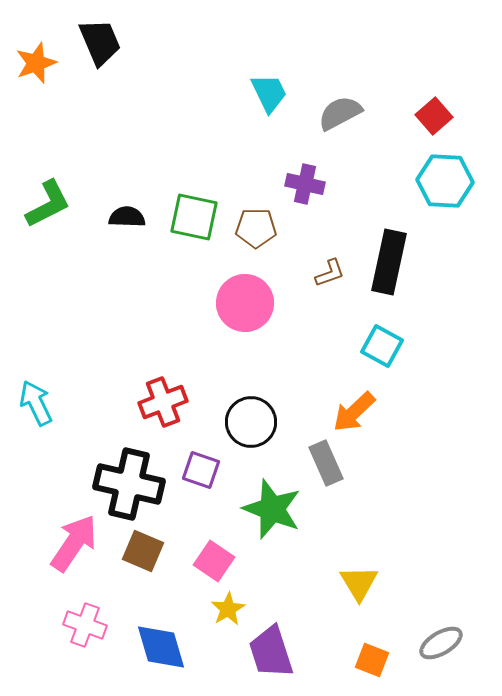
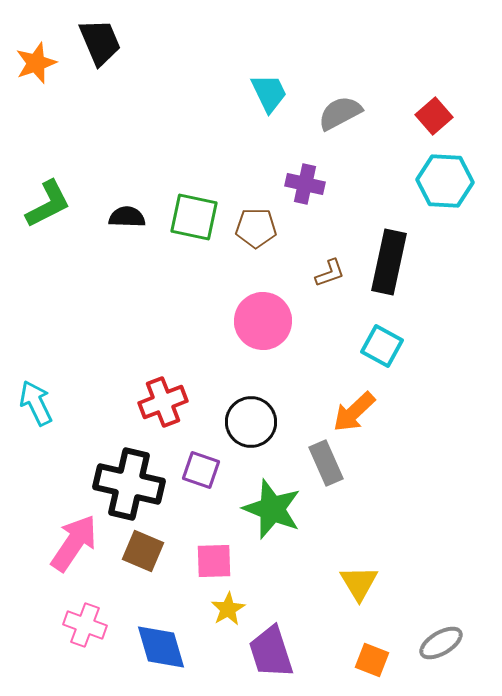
pink circle: moved 18 px right, 18 px down
pink square: rotated 36 degrees counterclockwise
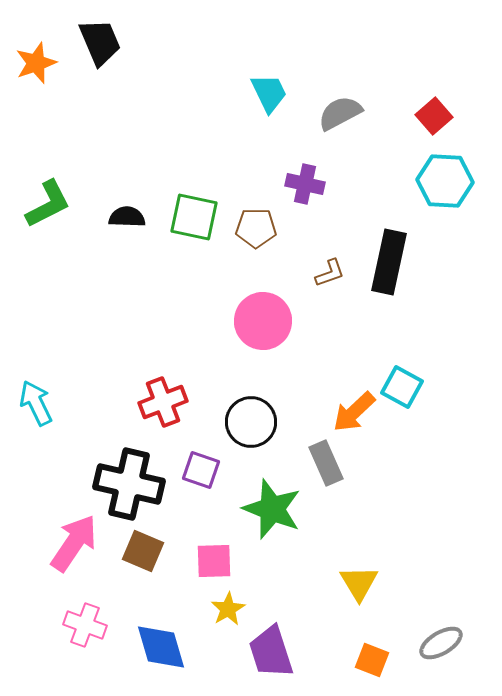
cyan square: moved 20 px right, 41 px down
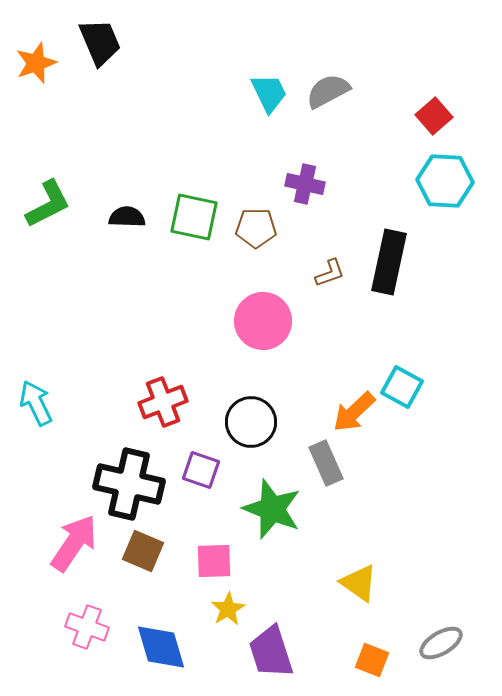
gray semicircle: moved 12 px left, 22 px up
yellow triangle: rotated 24 degrees counterclockwise
pink cross: moved 2 px right, 2 px down
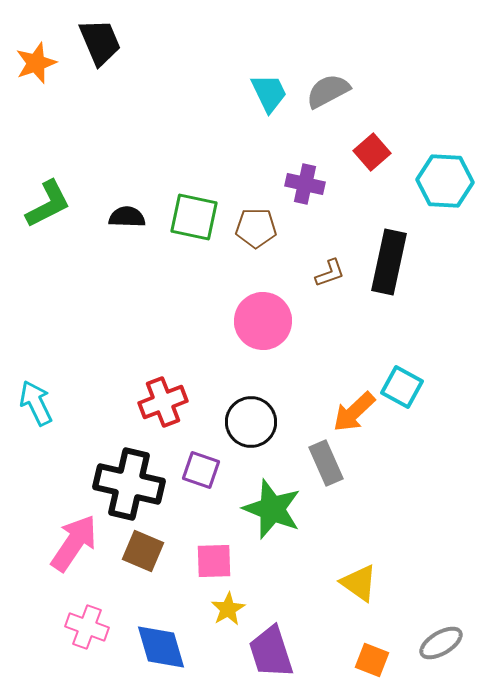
red square: moved 62 px left, 36 px down
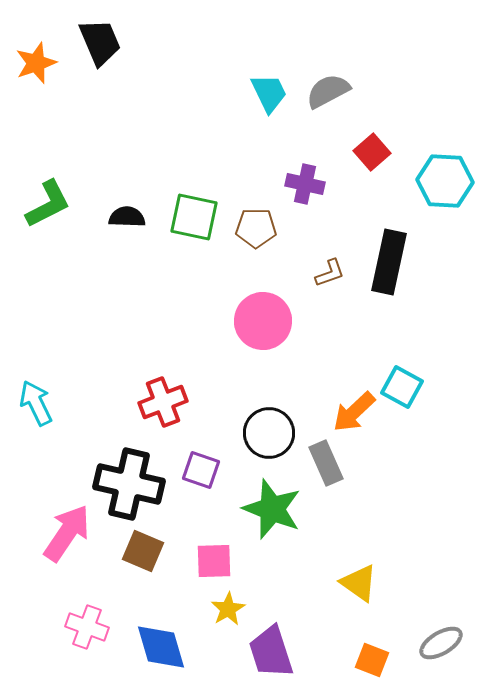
black circle: moved 18 px right, 11 px down
pink arrow: moved 7 px left, 10 px up
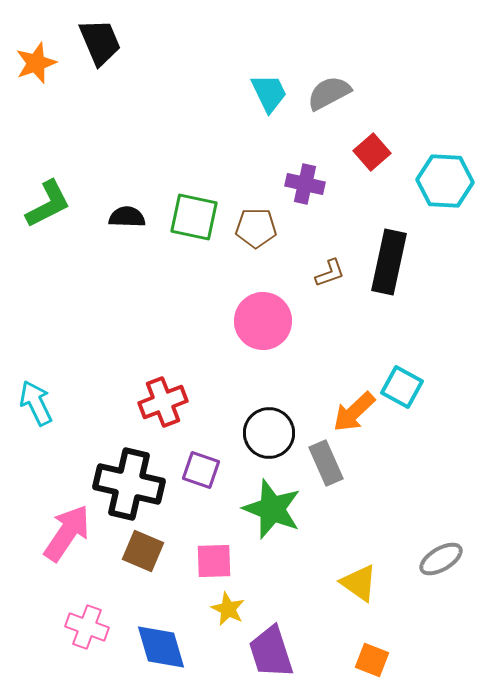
gray semicircle: moved 1 px right, 2 px down
yellow star: rotated 16 degrees counterclockwise
gray ellipse: moved 84 px up
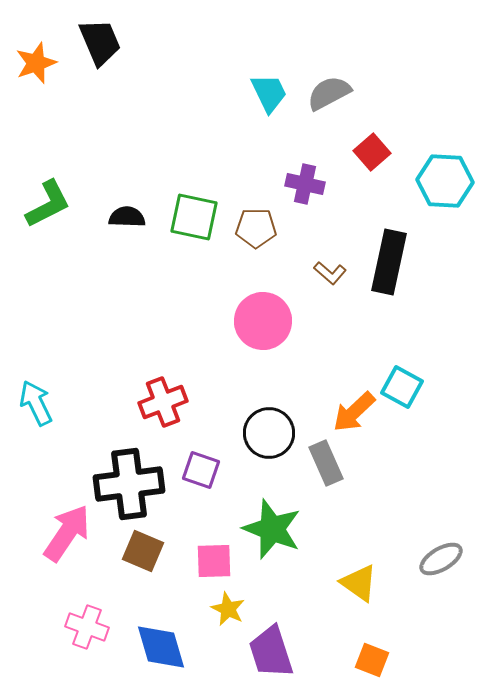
brown L-shape: rotated 60 degrees clockwise
black cross: rotated 20 degrees counterclockwise
green star: moved 20 px down
